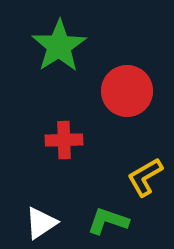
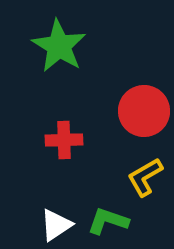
green star: rotated 8 degrees counterclockwise
red circle: moved 17 px right, 20 px down
white triangle: moved 15 px right, 2 px down
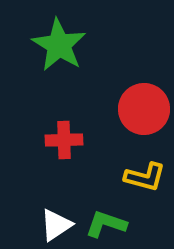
green star: moved 1 px up
red circle: moved 2 px up
yellow L-shape: rotated 135 degrees counterclockwise
green L-shape: moved 2 px left, 3 px down
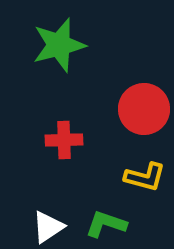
green star: rotated 26 degrees clockwise
white triangle: moved 8 px left, 2 px down
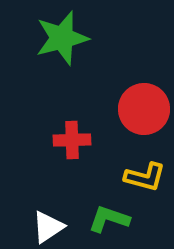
green star: moved 3 px right, 7 px up
red cross: moved 8 px right
green L-shape: moved 3 px right, 5 px up
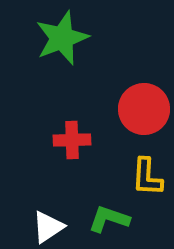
green star: rotated 6 degrees counterclockwise
yellow L-shape: moved 2 px right; rotated 78 degrees clockwise
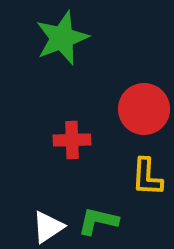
green L-shape: moved 11 px left, 2 px down; rotated 6 degrees counterclockwise
